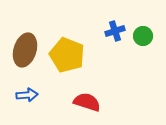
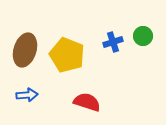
blue cross: moved 2 px left, 11 px down
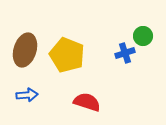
blue cross: moved 12 px right, 11 px down
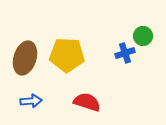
brown ellipse: moved 8 px down
yellow pentagon: rotated 20 degrees counterclockwise
blue arrow: moved 4 px right, 6 px down
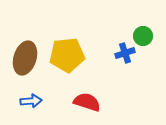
yellow pentagon: rotated 8 degrees counterclockwise
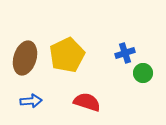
green circle: moved 37 px down
yellow pentagon: rotated 20 degrees counterclockwise
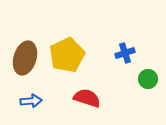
green circle: moved 5 px right, 6 px down
red semicircle: moved 4 px up
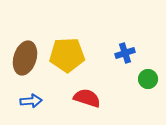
yellow pentagon: rotated 24 degrees clockwise
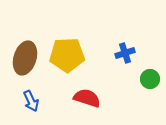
green circle: moved 2 px right
blue arrow: rotated 70 degrees clockwise
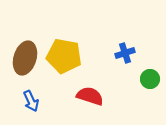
yellow pentagon: moved 3 px left, 1 px down; rotated 12 degrees clockwise
red semicircle: moved 3 px right, 2 px up
